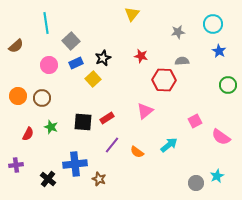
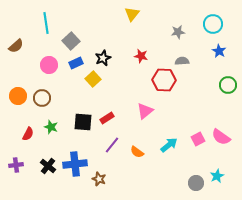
pink square: moved 3 px right, 18 px down
black cross: moved 13 px up
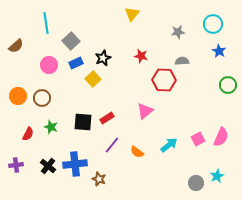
pink semicircle: rotated 102 degrees counterclockwise
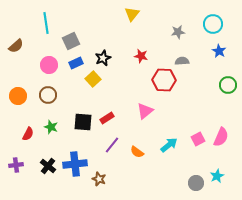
gray square: rotated 18 degrees clockwise
brown circle: moved 6 px right, 3 px up
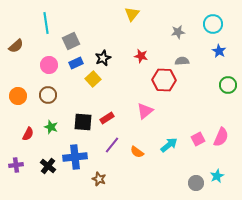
blue cross: moved 7 px up
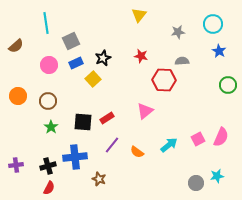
yellow triangle: moved 7 px right, 1 px down
brown circle: moved 6 px down
green star: rotated 16 degrees clockwise
red semicircle: moved 21 px right, 54 px down
black cross: rotated 35 degrees clockwise
cyan star: rotated 16 degrees clockwise
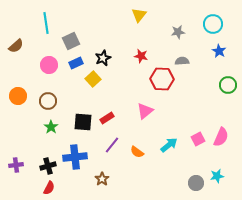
red hexagon: moved 2 px left, 1 px up
brown star: moved 3 px right; rotated 16 degrees clockwise
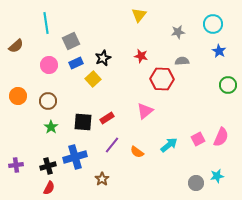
blue cross: rotated 10 degrees counterclockwise
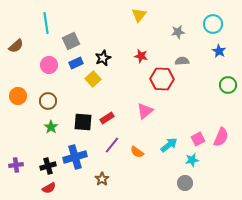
cyan star: moved 25 px left, 16 px up
gray circle: moved 11 px left
red semicircle: rotated 32 degrees clockwise
